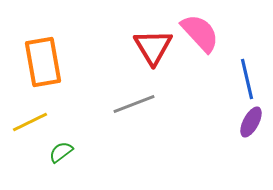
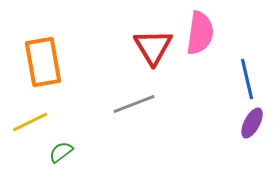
pink semicircle: rotated 51 degrees clockwise
purple ellipse: moved 1 px right, 1 px down
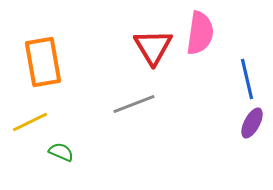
green semicircle: rotated 60 degrees clockwise
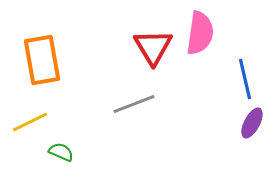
orange rectangle: moved 1 px left, 2 px up
blue line: moved 2 px left
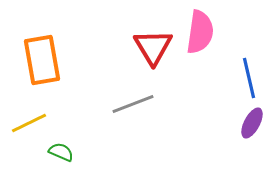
pink semicircle: moved 1 px up
blue line: moved 4 px right, 1 px up
gray line: moved 1 px left
yellow line: moved 1 px left, 1 px down
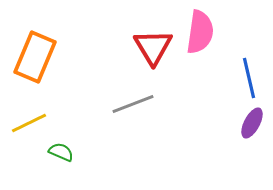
orange rectangle: moved 7 px left, 3 px up; rotated 33 degrees clockwise
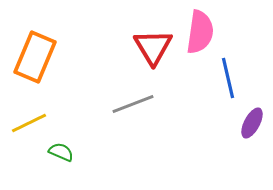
blue line: moved 21 px left
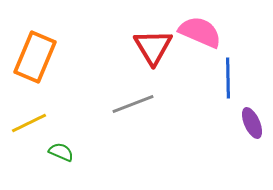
pink semicircle: rotated 75 degrees counterclockwise
blue line: rotated 12 degrees clockwise
purple ellipse: rotated 52 degrees counterclockwise
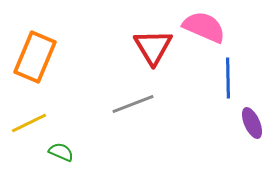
pink semicircle: moved 4 px right, 5 px up
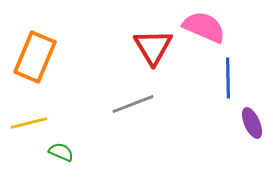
yellow line: rotated 12 degrees clockwise
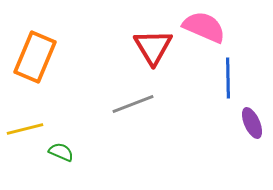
yellow line: moved 4 px left, 6 px down
